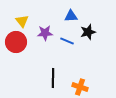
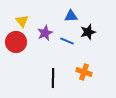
purple star: rotated 21 degrees counterclockwise
orange cross: moved 4 px right, 15 px up
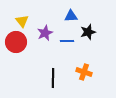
blue line: rotated 24 degrees counterclockwise
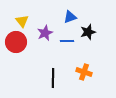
blue triangle: moved 1 px left, 1 px down; rotated 16 degrees counterclockwise
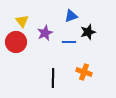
blue triangle: moved 1 px right, 1 px up
blue line: moved 2 px right, 1 px down
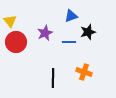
yellow triangle: moved 12 px left
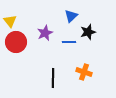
blue triangle: rotated 24 degrees counterclockwise
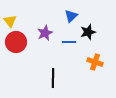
orange cross: moved 11 px right, 10 px up
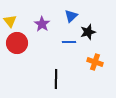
purple star: moved 3 px left, 9 px up; rotated 14 degrees counterclockwise
red circle: moved 1 px right, 1 px down
black line: moved 3 px right, 1 px down
